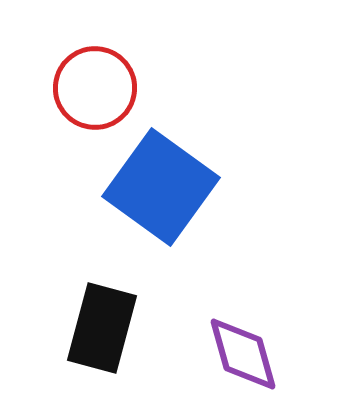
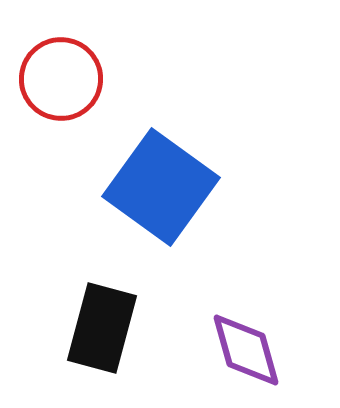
red circle: moved 34 px left, 9 px up
purple diamond: moved 3 px right, 4 px up
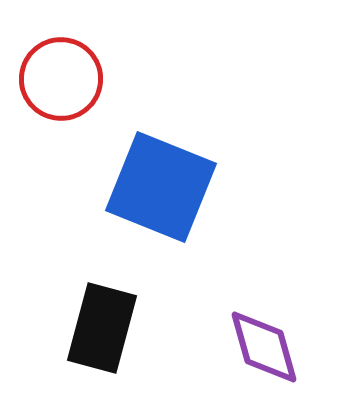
blue square: rotated 14 degrees counterclockwise
purple diamond: moved 18 px right, 3 px up
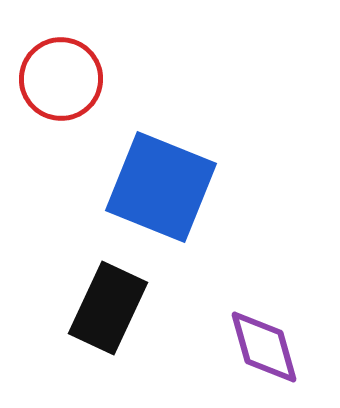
black rectangle: moved 6 px right, 20 px up; rotated 10 degrees clockwise
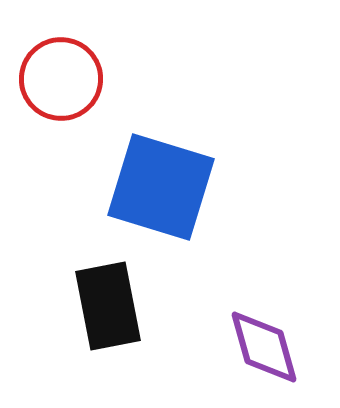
blue square: rotated 5 degrees counterclockwise
black rectangle: moved 2 px up; rotated 36 degrees counterclockwise
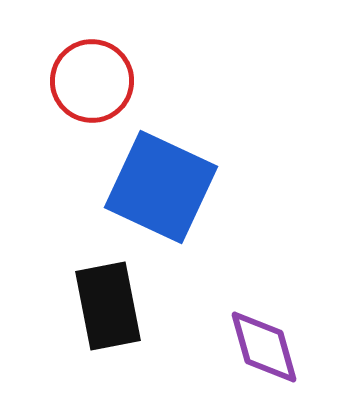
red circle: moved 31 px right, 2 px down
blue square: rotated 8 degrees clockwise
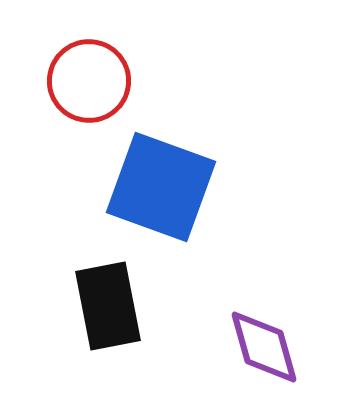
red circle: moved 3 px left
blue square: rotated 5 degrees counterclockwise
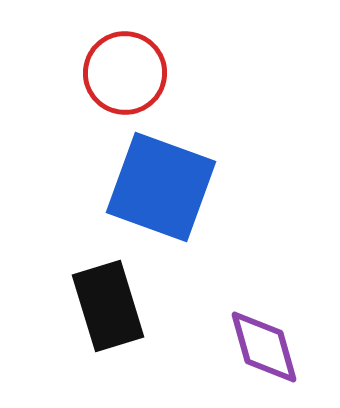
red circle: moved 36 px right, 8 px up
black rectangle: rotated 6 degrees counterclockwise
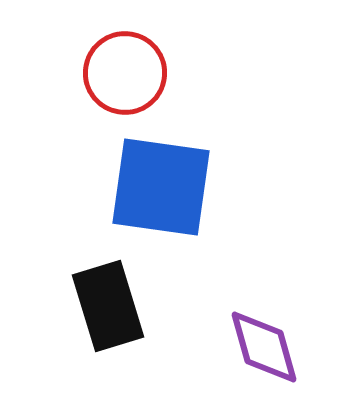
blue square: rotated 12 degrees counterclockwise
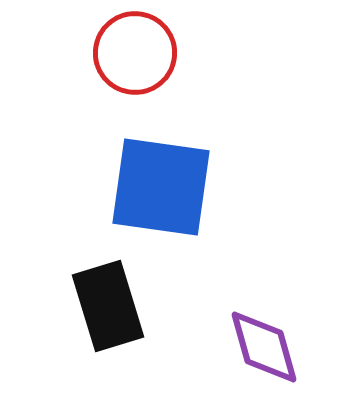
red circle: moved 10 px right, 20 px up
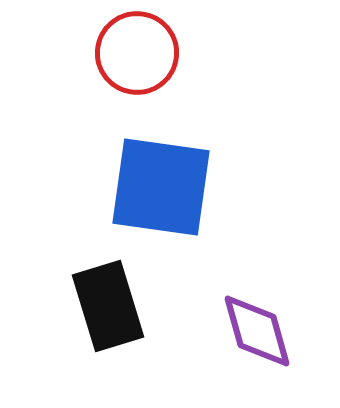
red circle: moved 2 px right
purple diamond: moved 7 px left, 16 px up
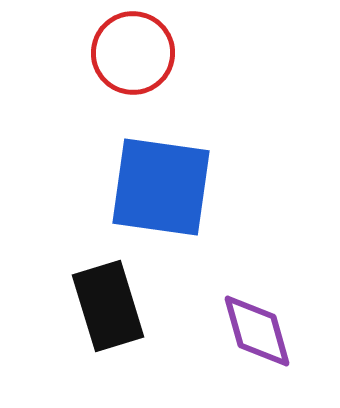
red circle: moved 4 px left
